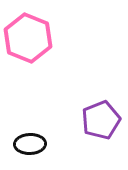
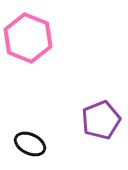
black ellipse: rotated 28 degrees clockwise
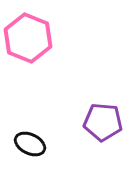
purple pentagon: moved 2 px right, 2 px down; rotated 27 degrees clockwise
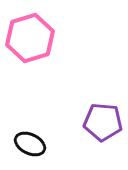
pink hexagon: moved 2 px right; rotated 21 degrees clockwise
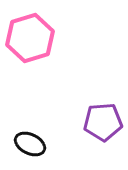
purple pentagon: rotated 9 degrees counterclockwise
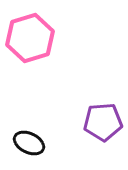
black ellipse: moved 1 px left, 1 px up
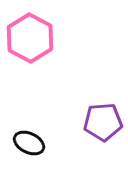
pink hexagon: rotated 15 degrees counterclockwise
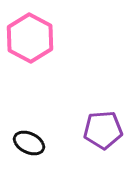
purple pentagon: moved 8 px down
